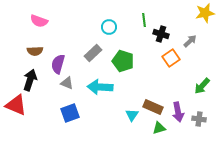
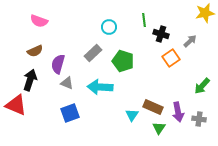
brown semicircle: rotated 21 degrees counterclockwise
green triangle: rotated 40 degrees counterclockwise
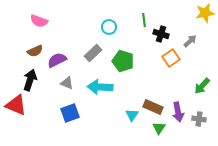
purple semicircle: moved 1 px left, 4 px up; rotated 48 degrees clockwise
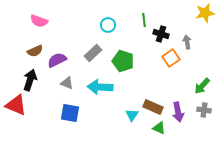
cyan circle: moved 1 px left, 2 px up
gray arrow: moved 3 px left, 1 px down; rotated 56 degrees counterclockwise
blue square: rotated 30 degrees clockwise
gray cross: moved 5 px right, 9 px up
green triangle: rotated 40 degrees counterclockwise
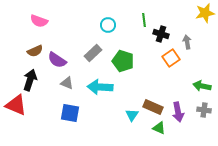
purple semicircle: rotated 120 degrees counterclockwise
green arrow: rotated 60 degrees clockwise
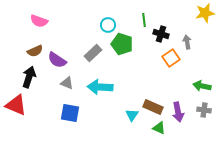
green pentagon: moved 1 px left, 17 px up
black arrow: moved 1 px left, 3 px up
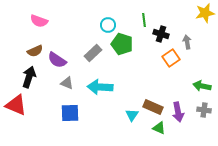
blue square: rotated 12 degrees counterclockwise
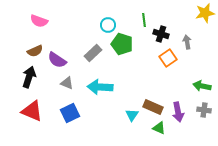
orange square: moved 3 px left
red triangle: moved 16 px right, 6 px down
blue square: rotated 24 degrees counterclockwise
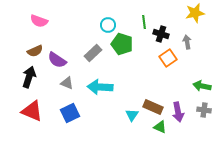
yellow star: moved 10 px left
green line: moved 2 px down
green triangle: moved 1 px right, 1 px up
